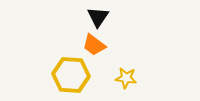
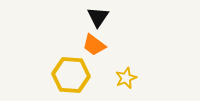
yellow star: rotated 30 degrees counterclockwise
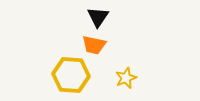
orange trapezoid: rotated 25 degrees counterclockwise
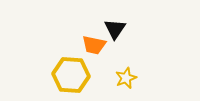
black triangle: moved 17 px right, 12 px down
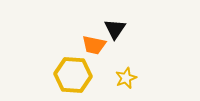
yellow hexagon: moved 2 px right
